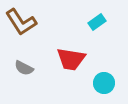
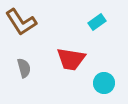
gray semicircle: rotated 132 degrees counterclockwise
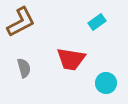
brown L-shape: rotated 84 degrees counterclockwise
cyan circle: moved 2 px right
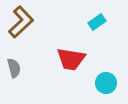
brown L-shape: rotated 16 degrees counterclockwise
gray semicircle: moved 10 px left
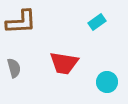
brown L-shape: rotated 40 degrees clockwise
red trapezoid: moved 7 px left, 4 px down
cyan circle: moved 1 px right, 1 px up
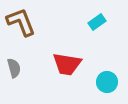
brown L-shape: rotated 108 degrees counterclockwise
red trapezoid: moved 3 px right, 1 px down
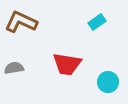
brown L-shape: rotated 44 degrees counterclockwise
gray semicircle: rotated 84 degrees counterclockwise
cyan circle: moved 1 px right
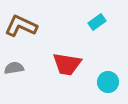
brown L-shape: moved 4 px down
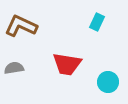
cyan rectangle: rotated 30 degrees counterclockwise
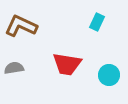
cyan circle: moved 1 px right, 7 px up
